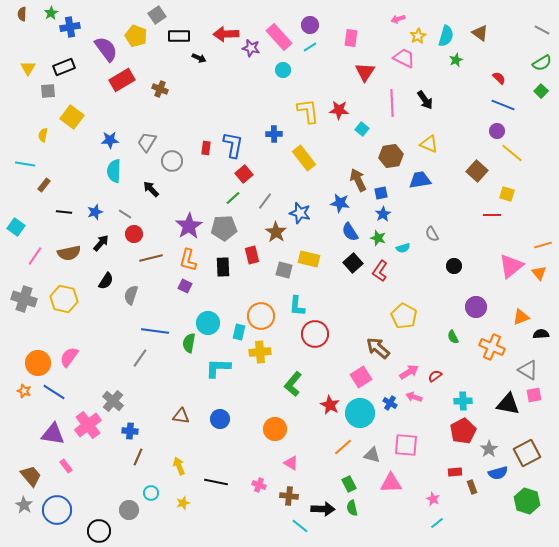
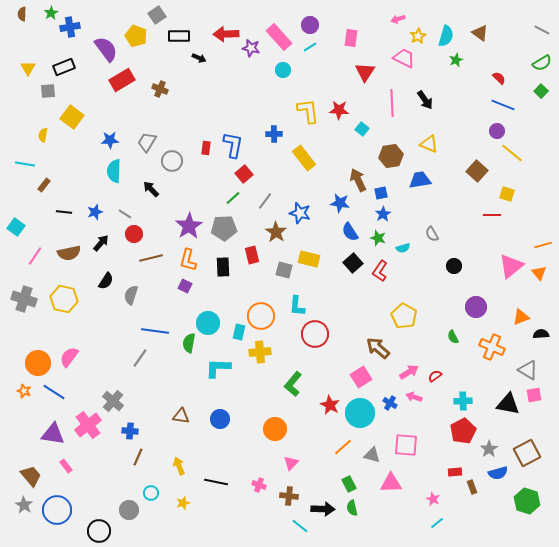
pink triangle at (291, 463): rotated 42 degrees clockwise
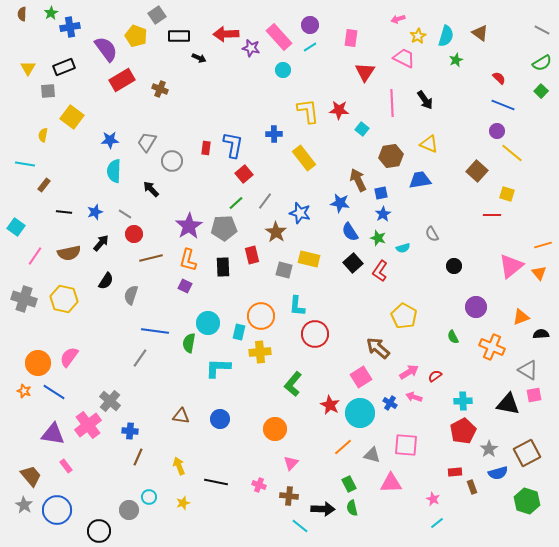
green line at (233, 198): moved 3 px right, 5 px down
gray cross at (113, 401): moved 3 px left
cyan circle at (151, 493): moved 2 px left, 4 px down
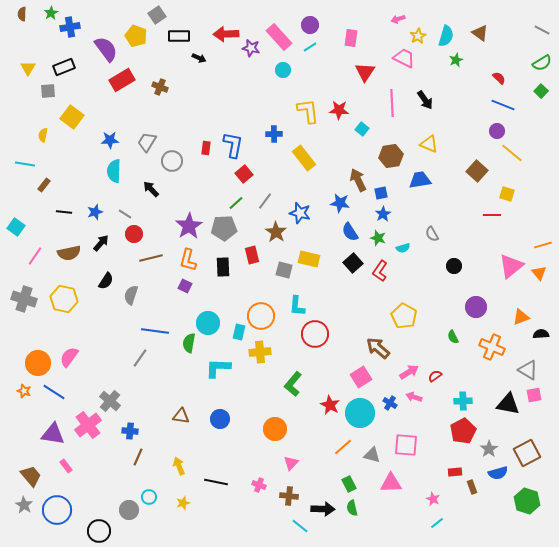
brown cross at (160, 89): moved 2 px up
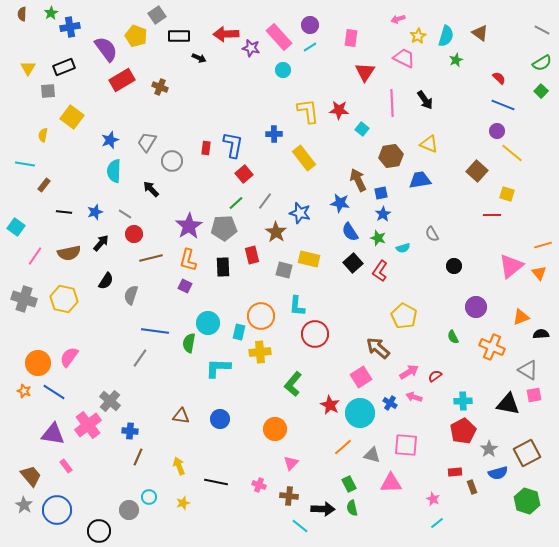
blue star at (110, 140): rotated 18 degrees counterclockwise
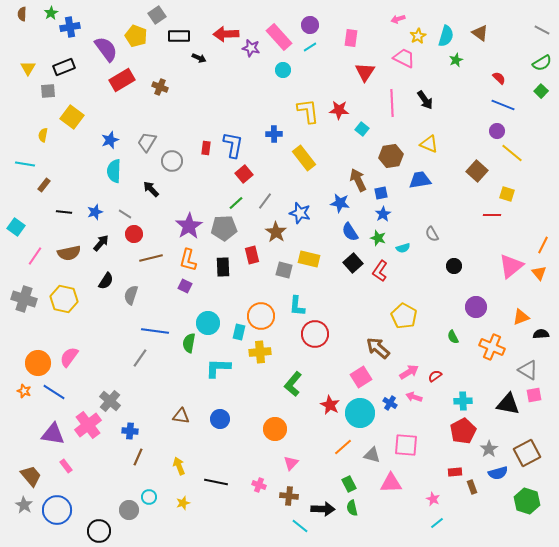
orange line at (543, 245): rotated 48 degrees counterclockwise
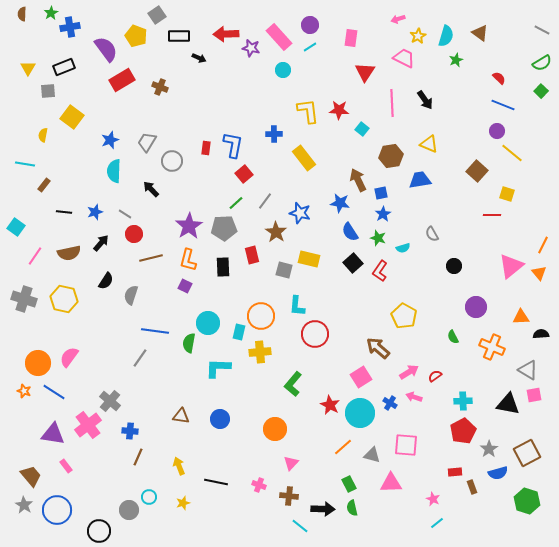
orange triangle at (521, 317): rotated 18 degrees clockwise
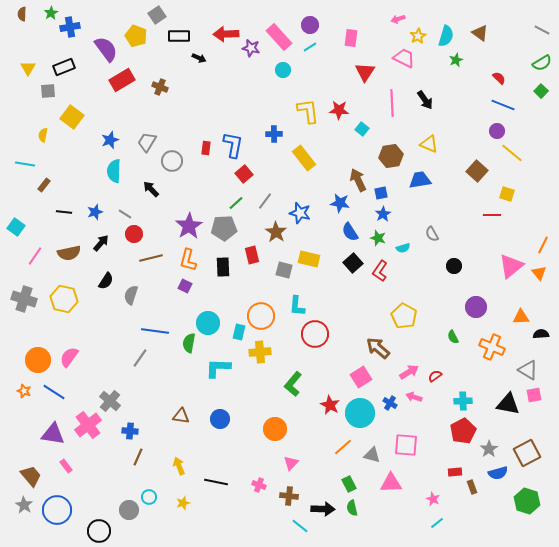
orange circle at (38, 363): moved 3 px up
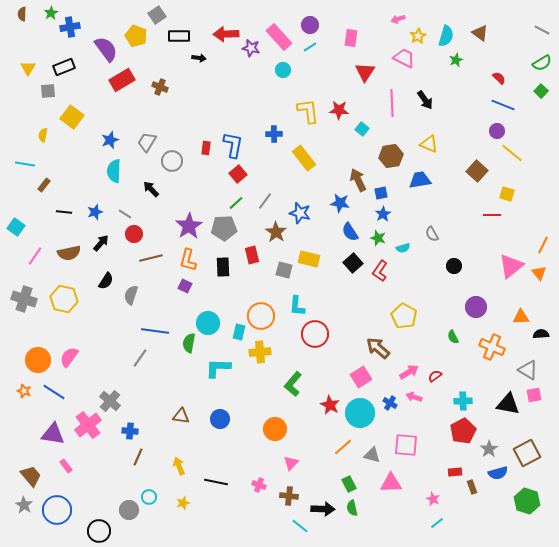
black arrow at (199, 58): rotated 16 degrees counterclockwise
red square at (244, 174): moved 6 px left
